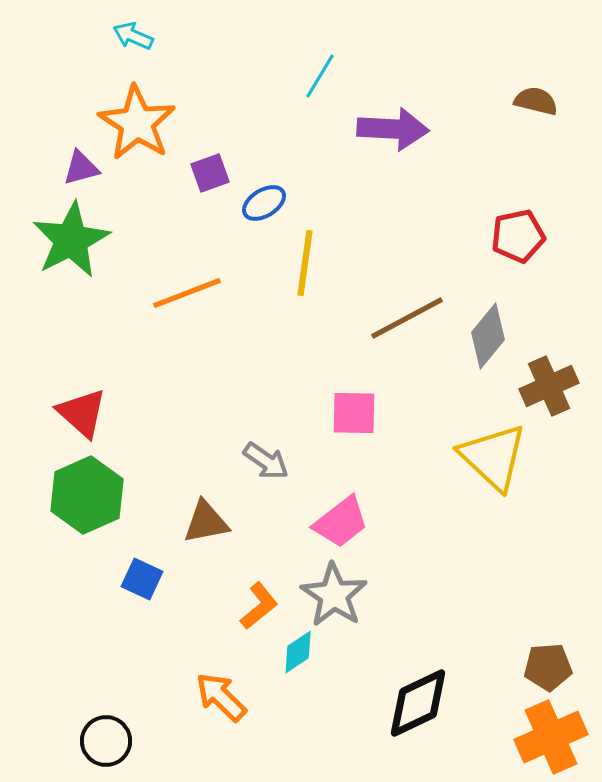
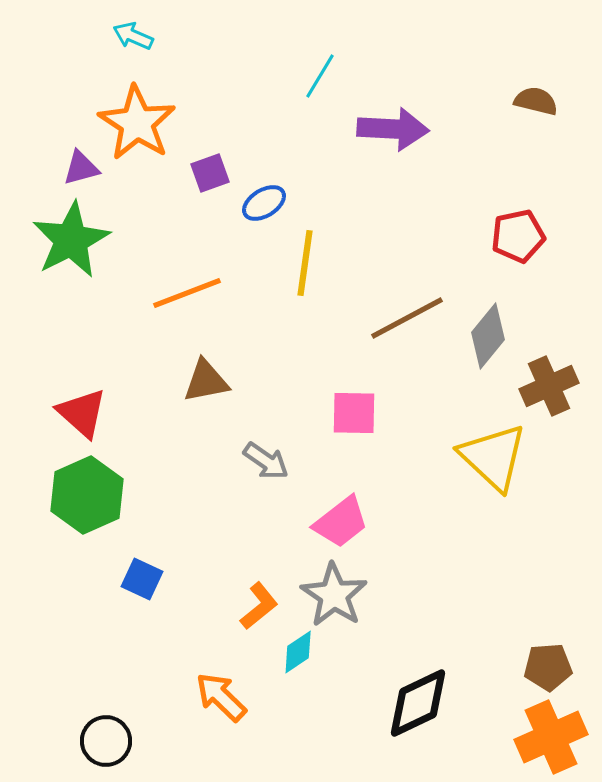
brown triangle: moved 141 px up
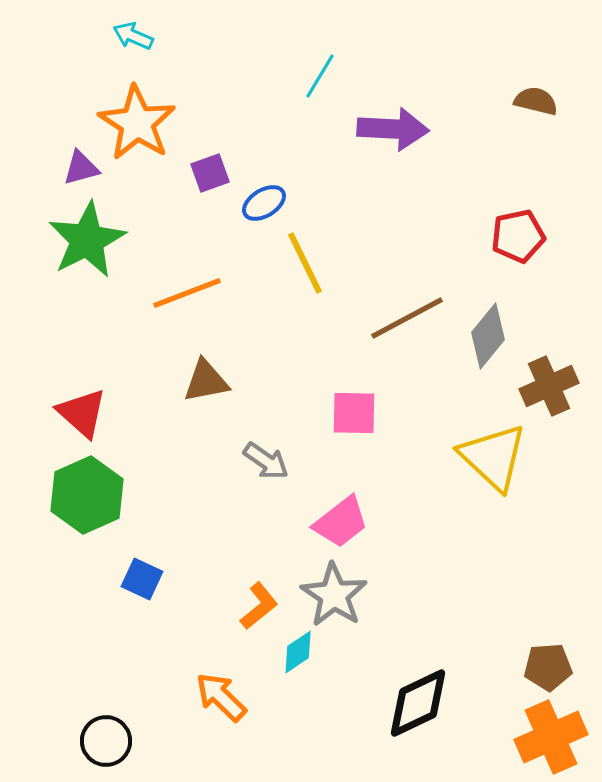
green star: moved 16 px right
yellow line: rotated 34 degrees counterclockwise
